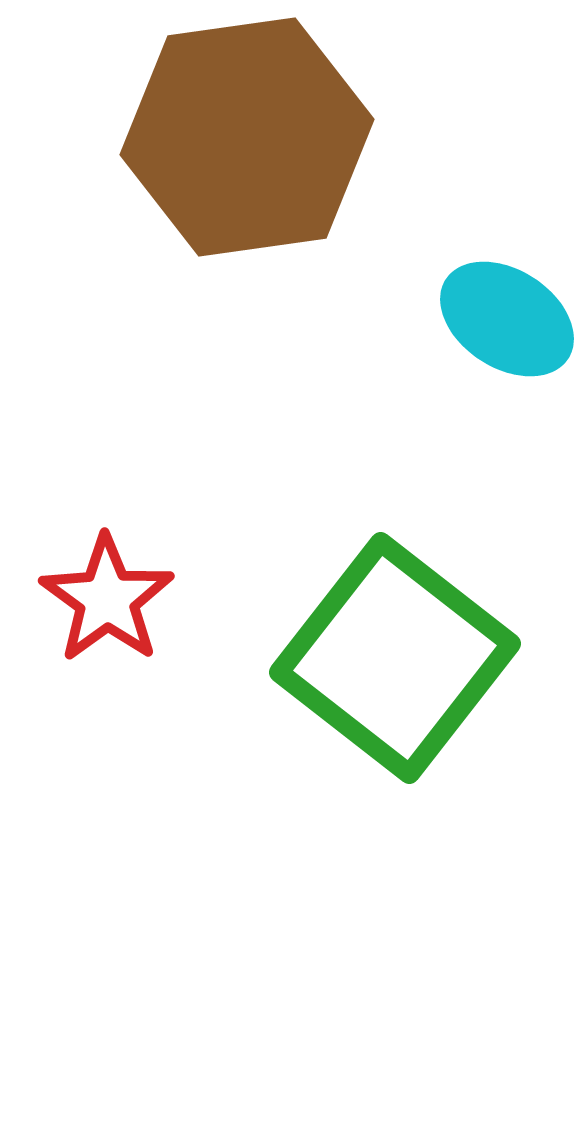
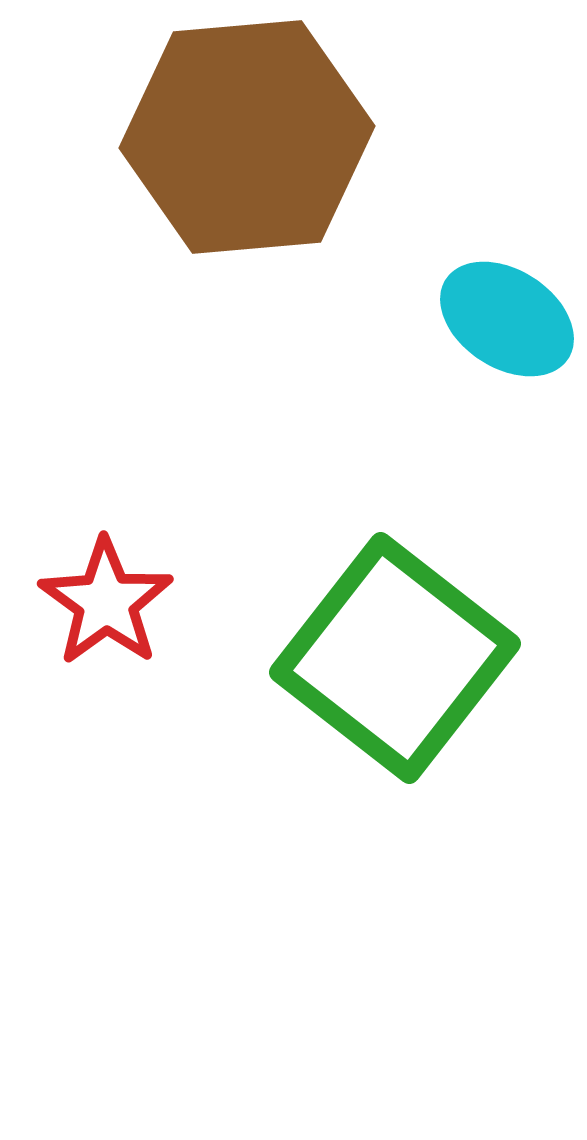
brown hexagon: rotated 3 degrees clockwise
red star: moved 1 px left, 3 px down
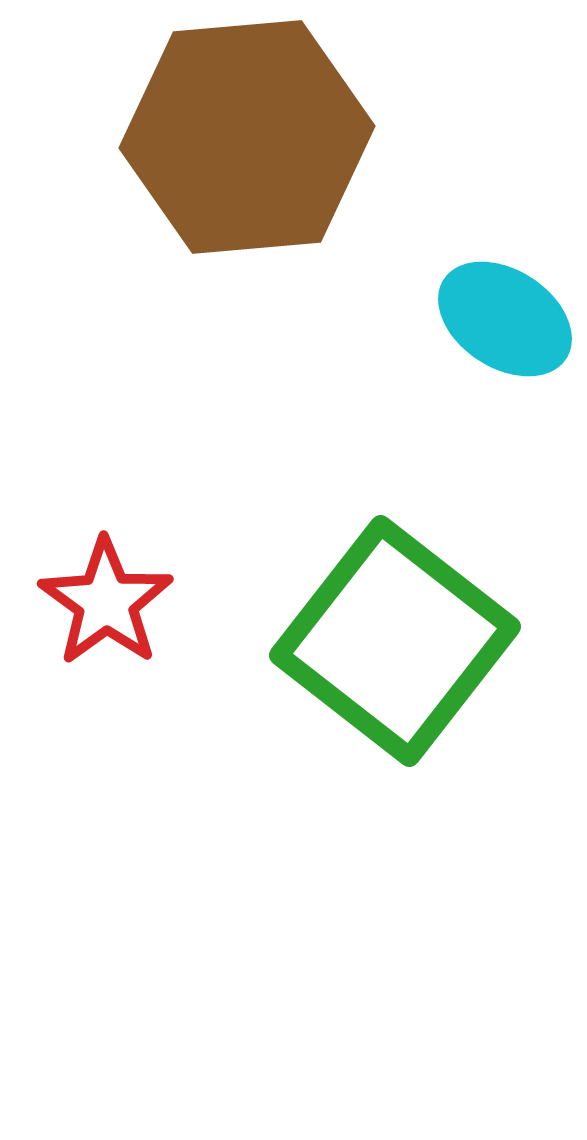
cyan ellipse: moved 2 px left
green square: moved 17 px up
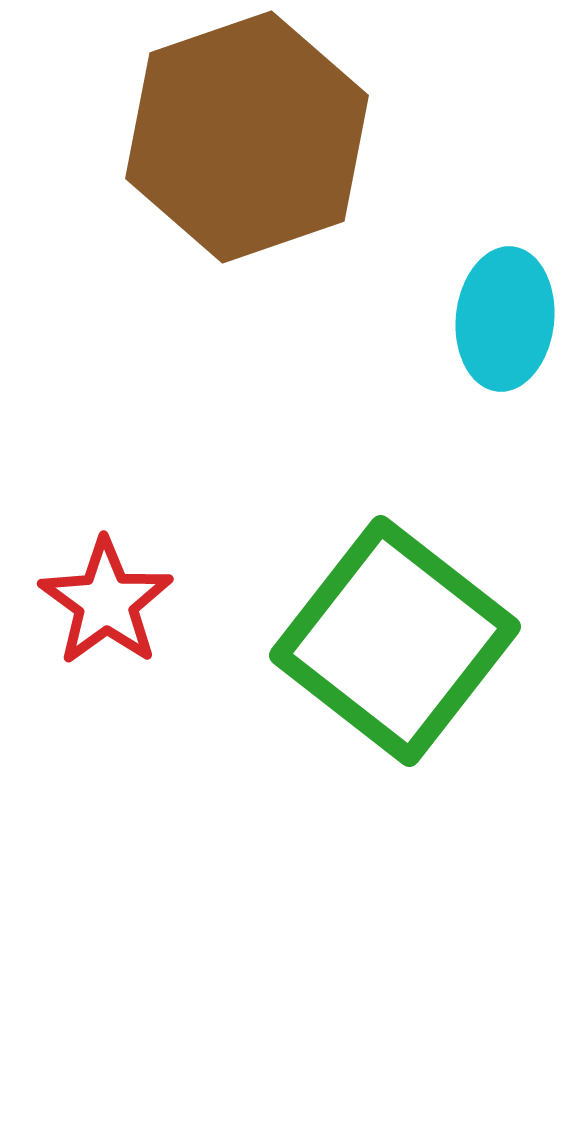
brown hexagon: rotated 14 degrees counterclockwise
cyan ellipse: rotated 63 degrees clockwise
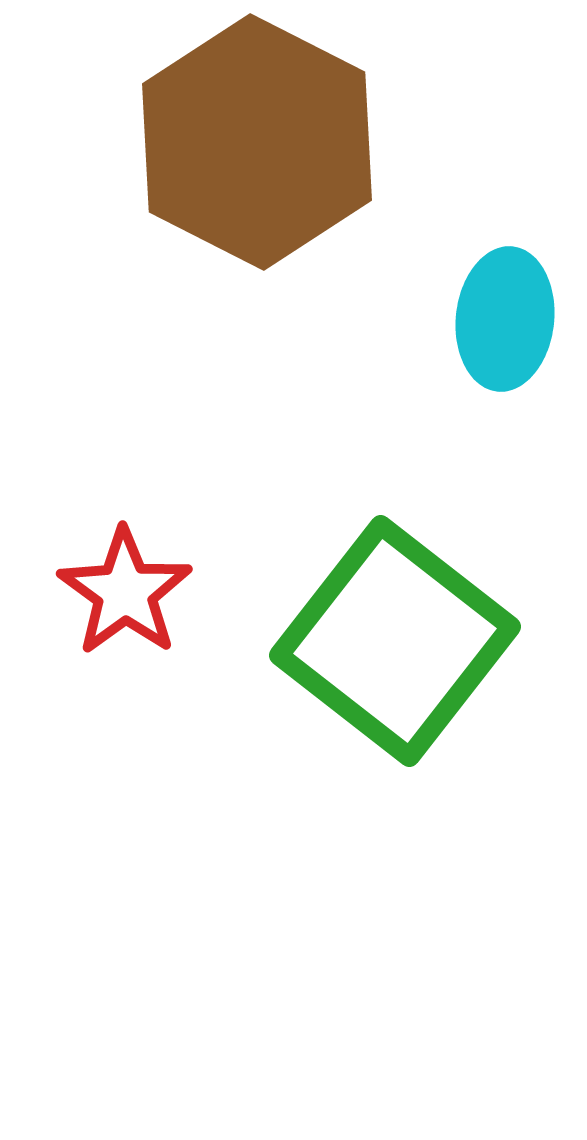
brown hexagon: moved 10 px right, 5 px down; rotated 14 degrees counterclockwise
red star: moved 19 px right, 10 px up
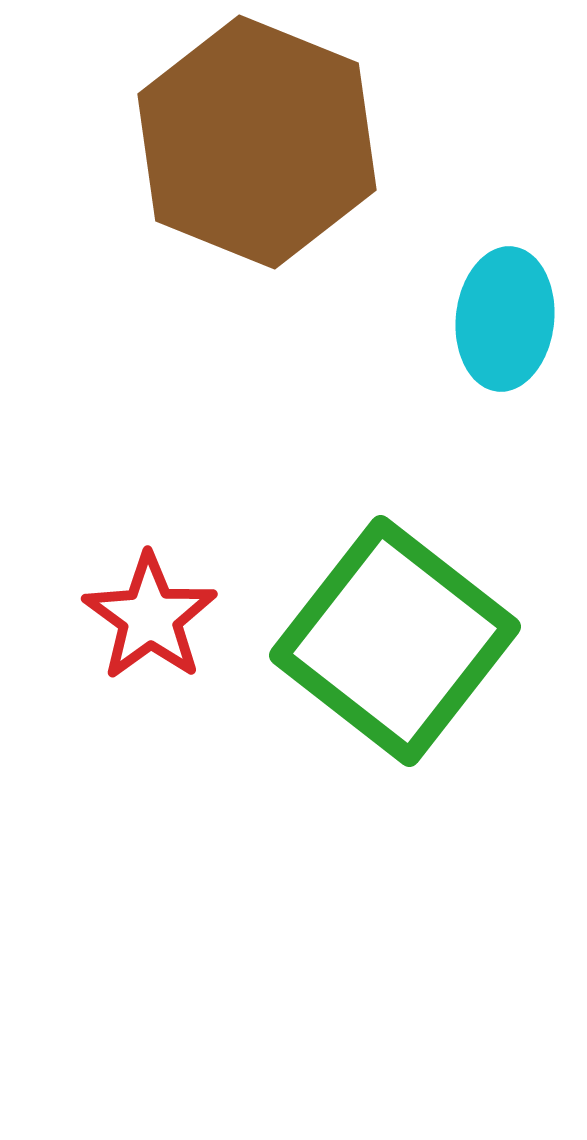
brown hexagon: rotated 5 degrees counterclockwise
red star: moved 25 px right, 25 px down
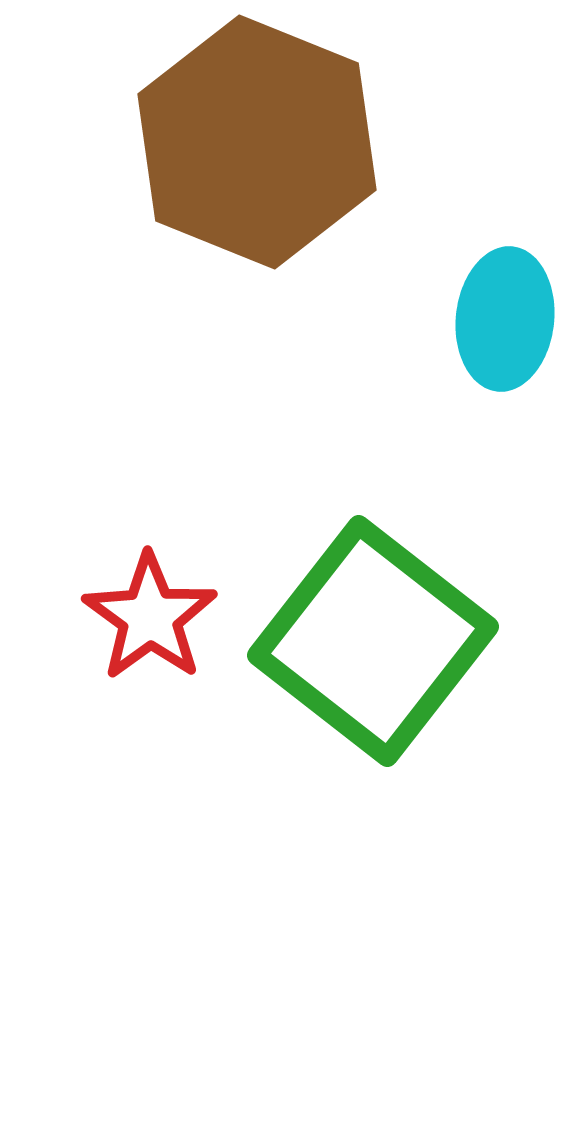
green square: moved 22 px left
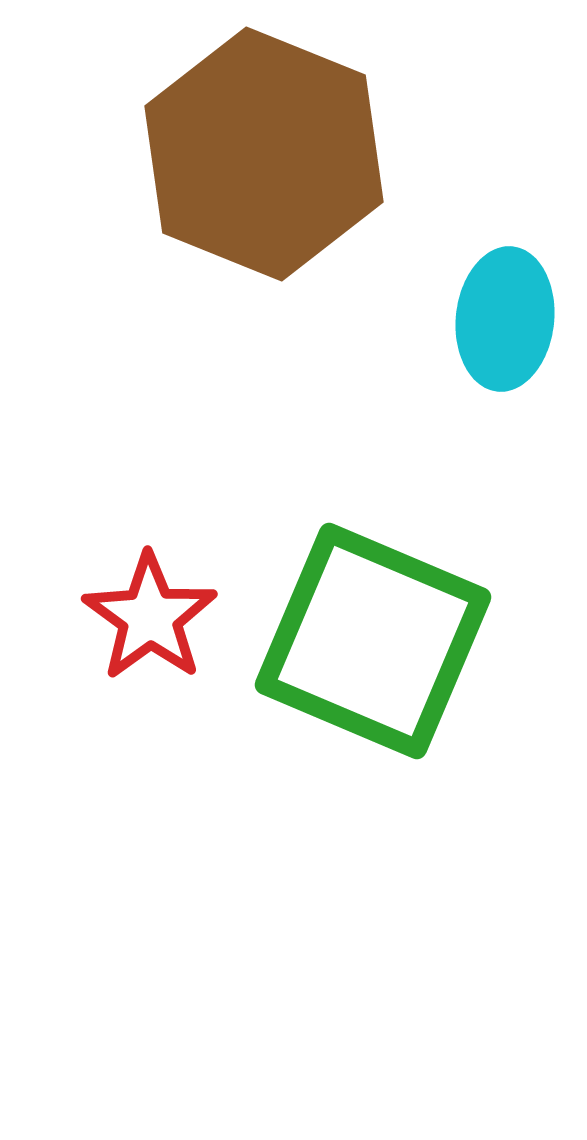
brown hexagon: moved 7 px right, 12 px down
green square: rotated 15 degrees counterclockwise
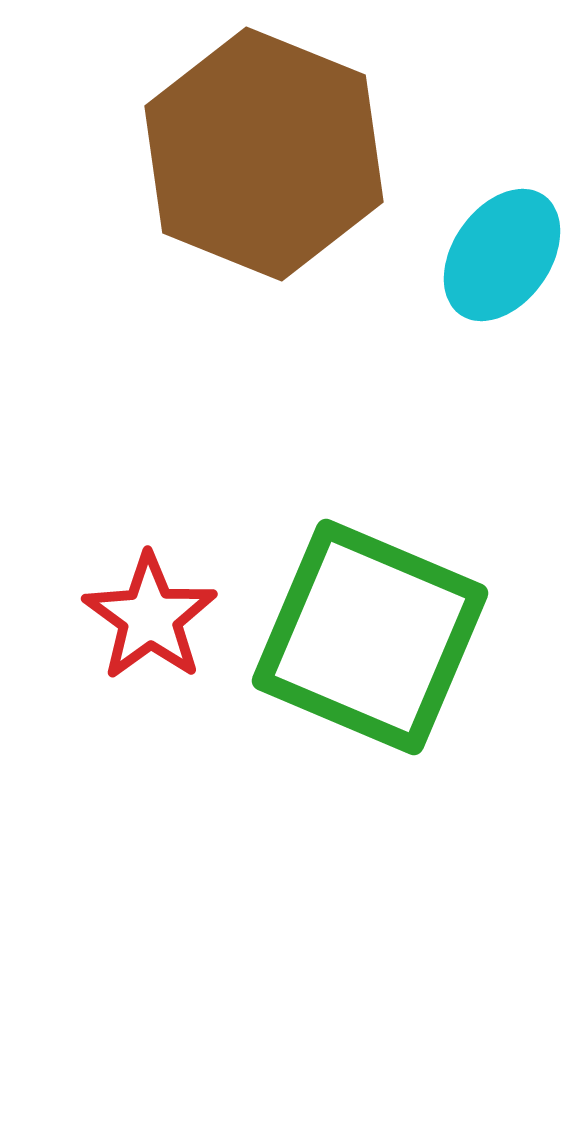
cyan ellipse: moved 3 px left, 64 px up; rotated 29 degrees clockwise
green square: moved 3 px left, 4 px up
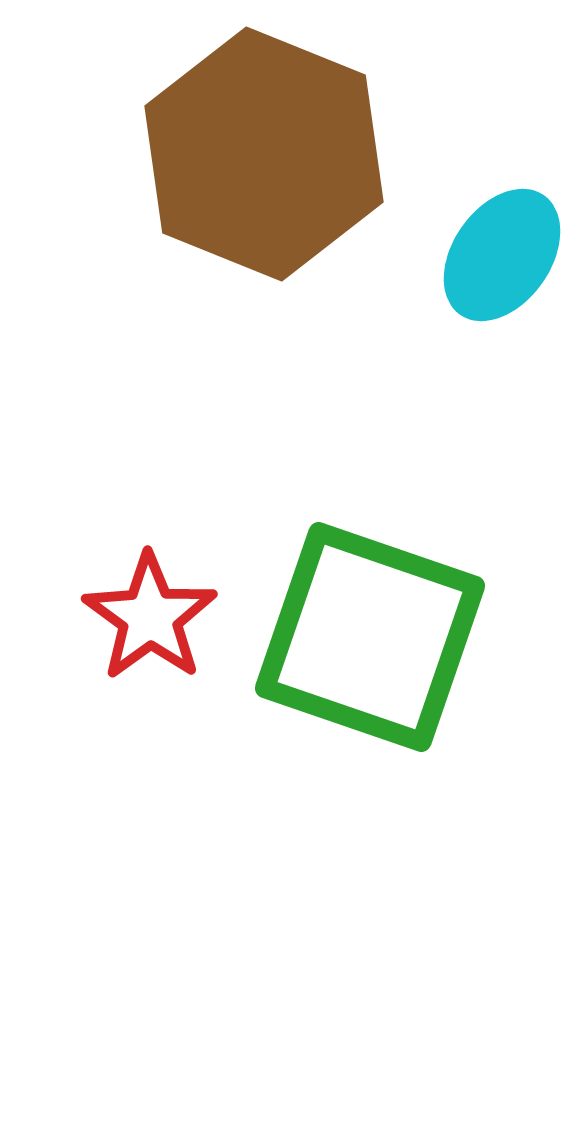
green square: rotated 4 degrees counterclockwise
